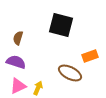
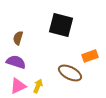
yellow arrow: moved 2 px up
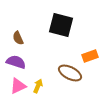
brown semicircle: rotated 40 degrees counterclockwise
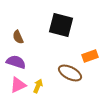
brown semicircle: moved 1 px up
pink triangle: moved 1 px up
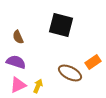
orange rectangle: moved 3 px right, 6 px down; rotated 14 degrees counterclockwise
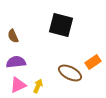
brown semicircle: moved 5 px left, 1 px up
purple semicircle: rotated 24 degrees counterclockwise
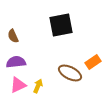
black square: rotated 25 degrees counterclockwise
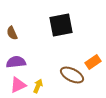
brown semicircle: moved 1 px left, 3 px up
brown ellipse: moved 2 px right, 2 px down
